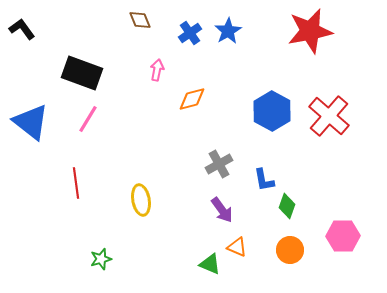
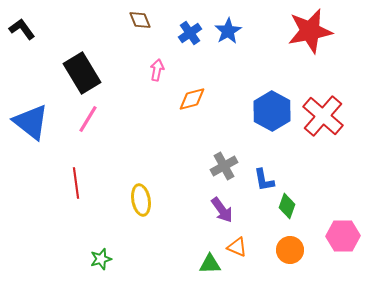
black rectangle: rotated 39 degrees clockwise
red cross: moved 6 px left
gray cross: moved 5 px right, 2 px down
green triangle: rotated 25 degrees counterclockwise
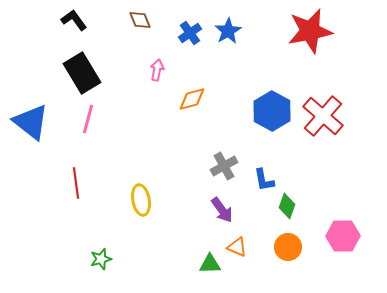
black L-shape: moved 52 px right, 9 px up
pink line: rotated 16 degrees counterclockwise
orange circle: moved 2 px left, 3 px up
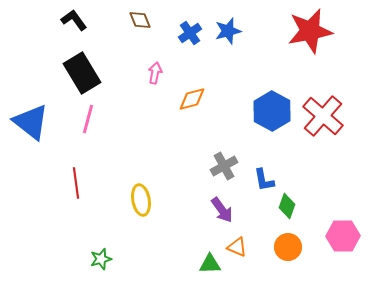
blue star: rotated 16 degrees clockwise
pink arrow: moved 2 px left, 3 px down
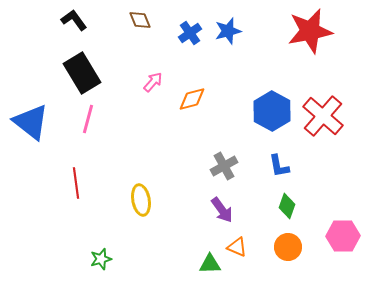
pink arrow: moved 2 px left, 9 px down; rotated 30 degrees clockwise
blue L-shape: moved 15 px right, 14 px up
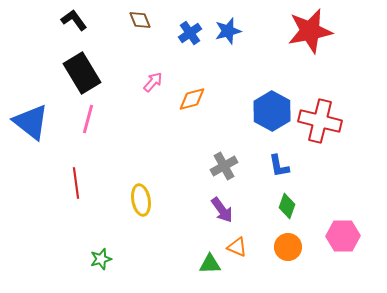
red cross: moved 3 px left, 5 px down; rotated 27 degrees counterclockwise
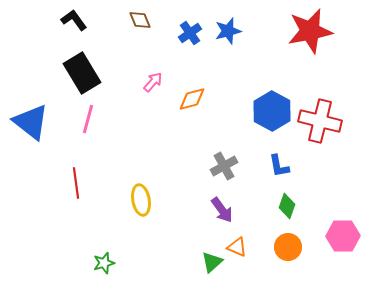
green star: moved 3 px right, 4 px down
green triangle: moved 2 px right, 2 px up; rotated 40 degrees counterclockwise
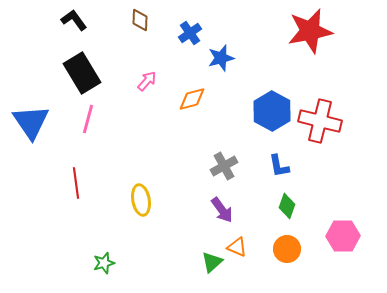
brown diamond: rotated 25 degrees clockwise
blue star: moved 7 px left, 27 px down
pink arrow: moved 6 px left, 1 px up
blue triangle: rotated 18 degrees clockwise
orange circle: moved 1 px left, 2 px down
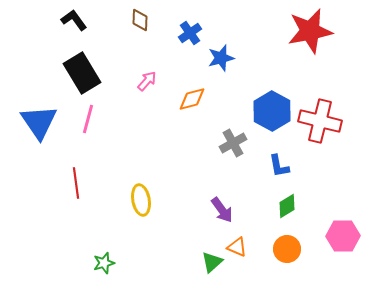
blue triangle: moved 8 px right
gray cross: moved 9 px right, 23 px up
green diamond: rotated 40 degrees clockwise
